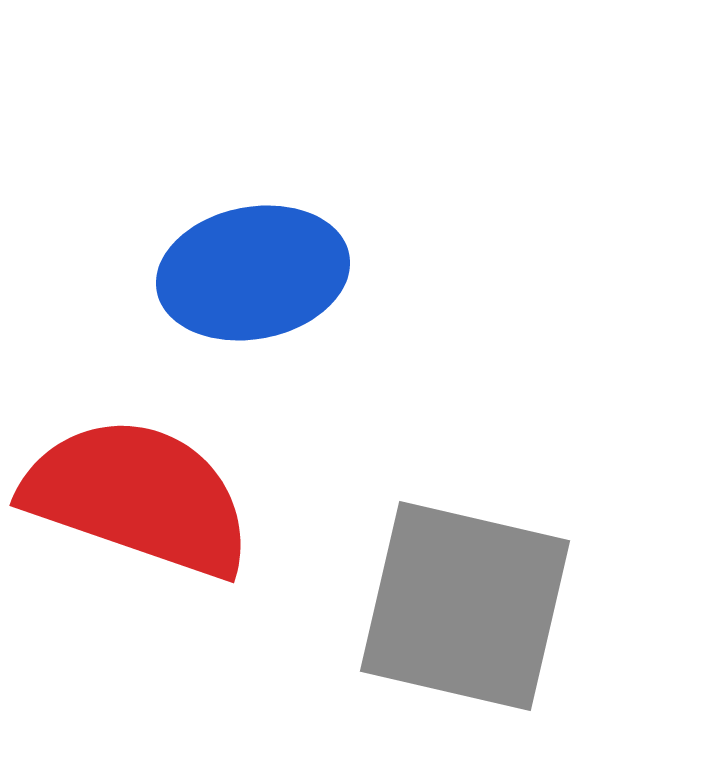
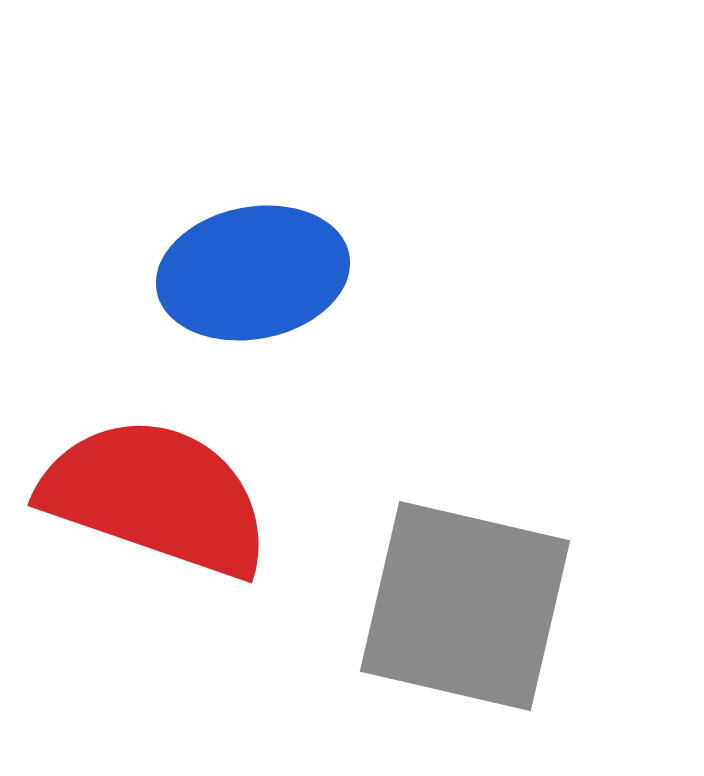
red semicircle: moved 18 px right
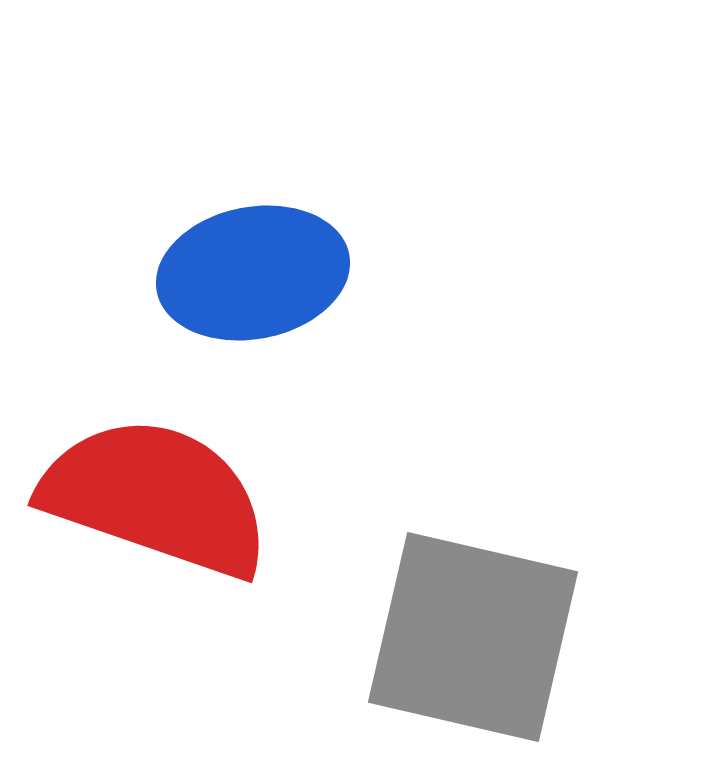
gray square: moved 8 px right, 31 px down
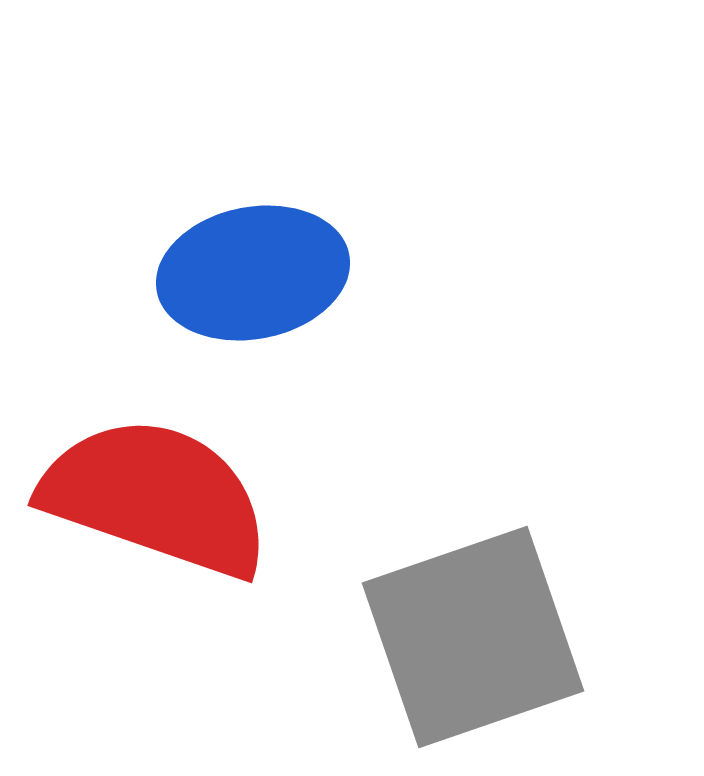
gray square: rotated 32 degrees counterclockwise
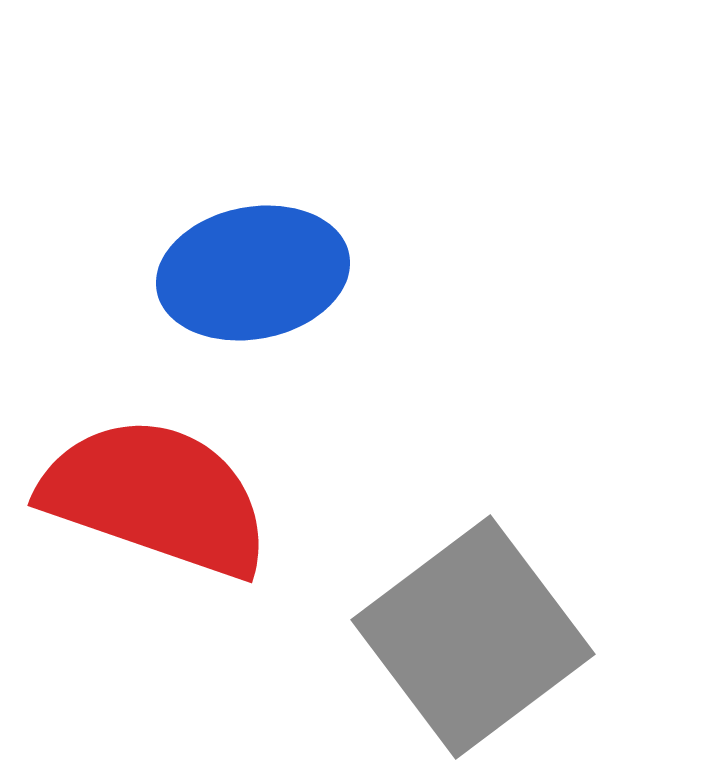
gray square: rotated 18 degrees counterclockwise
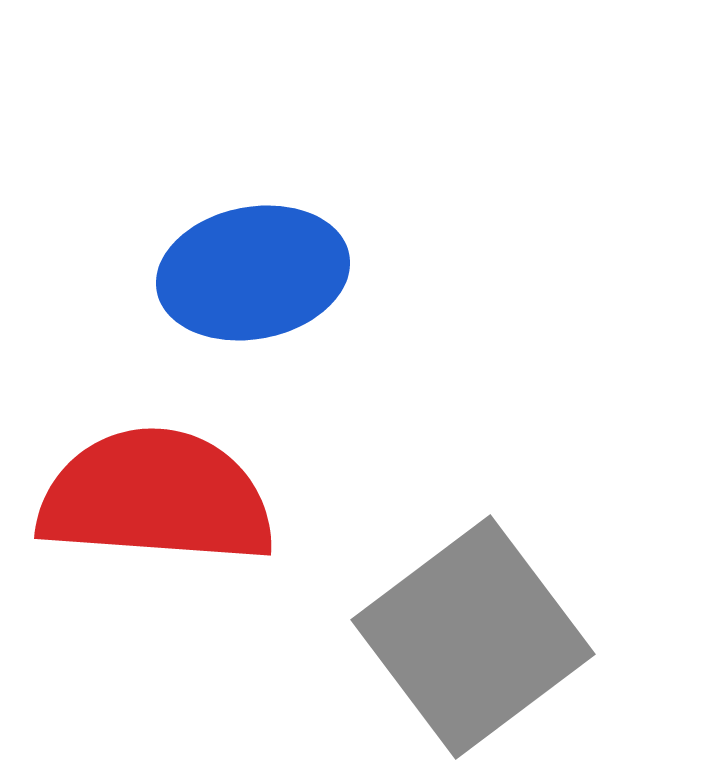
red semicircle: rotated 15 degrees counterclockwise
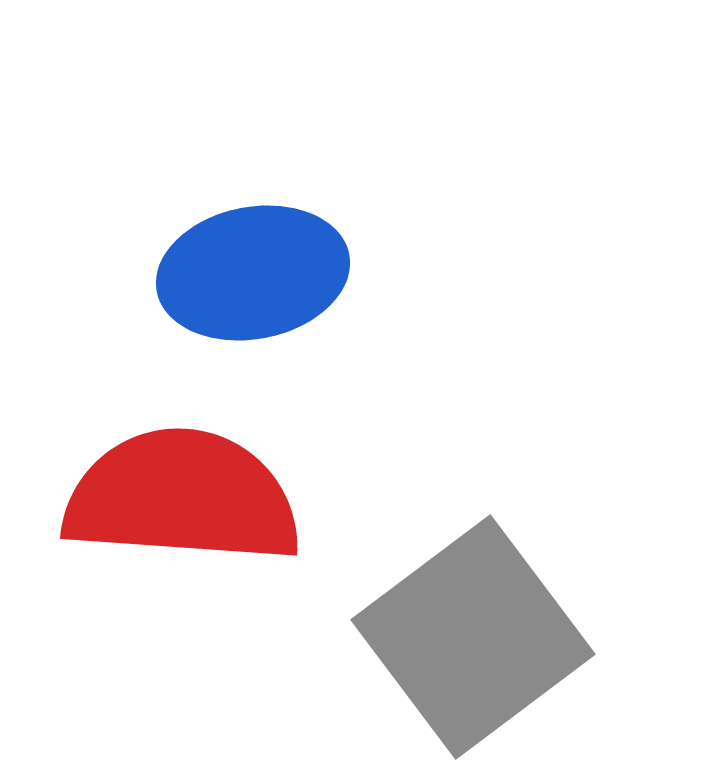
red semicircle: moved 26 px right
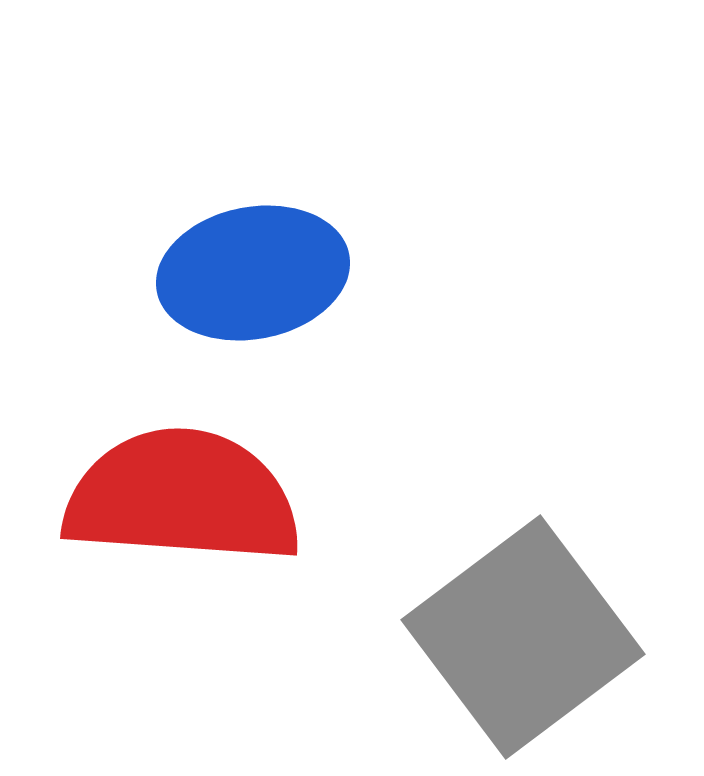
gray square: moved 50 px right
